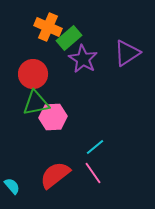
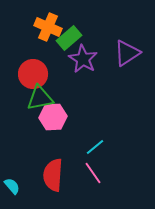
green triangle: moved 4 px right, 5 px up
red semicircle: moved 2 px left; rotated 48 degrees counterclockwise
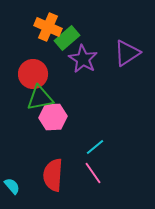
green rectangle: moved 2 px left
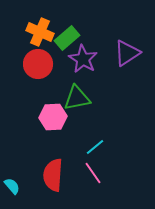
orange cross: moved 8 px left, 5 px down
red circle: moved 5 px right, 10 px up
green triangle: moved 37 px right
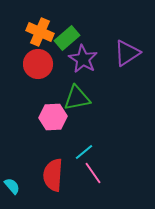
cyan line: moved 11 px left, 5 px down
